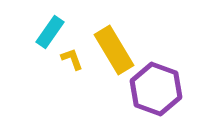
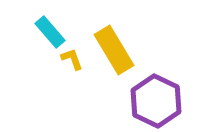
cyan rectangle: rotated 76 degrees counterclockwise
purple hexagon: moved 12 px down; rotated 6 degrees clockwise
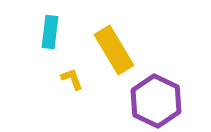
cyan rectangle: rotated 48 degrees clockwise
yellow L-shape: moved 20 px down
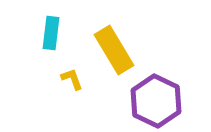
cyan rectangle: moved 1 px right, 1 px down
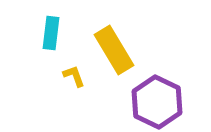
yellow L-shape: moved 2 px right, 3 px up
purple hexagon: moved 1 px right, 1 px down
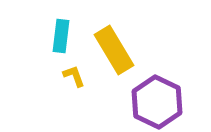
cyan rectangle: moved 10 px right, 3 px down
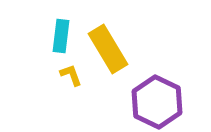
yellow rectangle: moved 6 px left, 1 px up
yellow L-shape: moved 3 px left, 1 px up
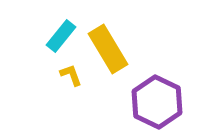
cyan rectangle: rotated 32 degrees clockwise
